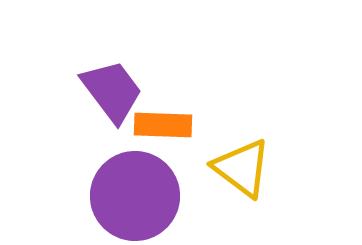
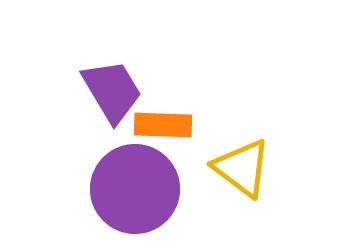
purple trapezoid: rotated 6 degrees clockwise
purple circle: moved 7 px up
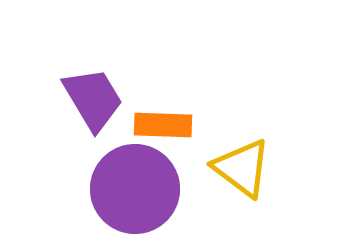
purple trapezoid: moved 19 px left, 8 px down
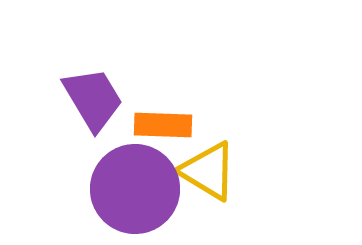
yellow triangle: moved 34 px left, 3 px down; rotated 6 degrees counterclockwise
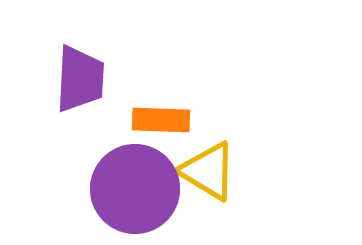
purple trapezoid: moved 13 px left, 20 px up; rotated 34 degrees clockwise
orange rectangle: moved 2 px left, 5 px up
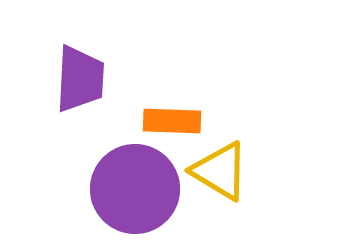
orange rectangle: moved 11 px right, 1 px down
yellow triangle: moved 12 px right
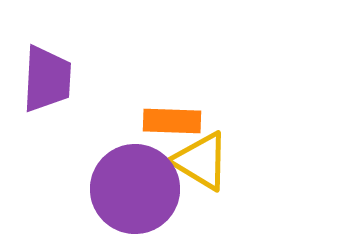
purple trapezoid: moved 33 px left
yellow triangle: moved 19 px left, 10 px up
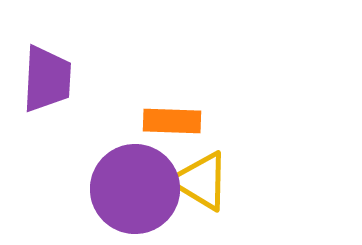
yellow triangle: moved 20 px down
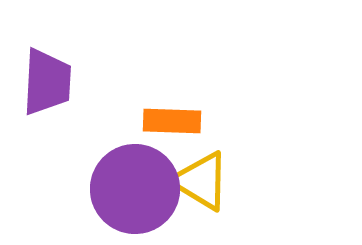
purple trapezoid: moved 3 px down
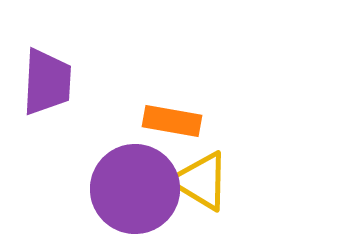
orange rectangle: rotated 8 degrees clockwise
